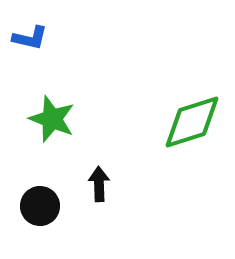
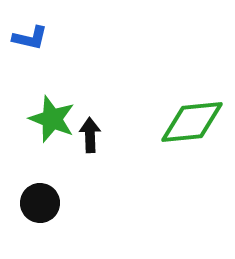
green diamond: rotated 12 degrees clockwise
black arrow: moved 9 px left, 49 px up
black circle: moved 3 px up
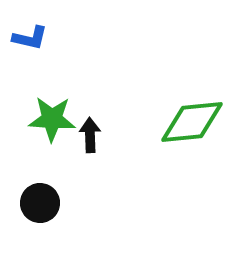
green star: rotated 18 degrees counterclockwise
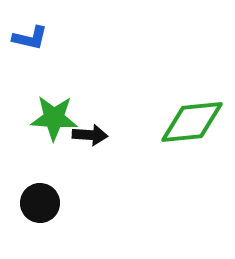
green star: moved 2 px right, 1 px up
black arrow: rotated 96 degrees clockwise
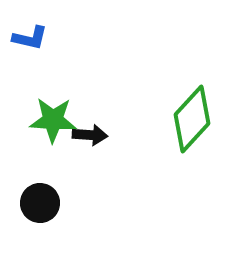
green star: moved 1 px left, 2 px down
green diamond: moved 3 px up; rotated 42 degrees counterclockwise
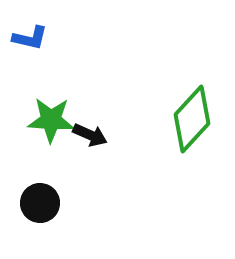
green star: moved 2 px left
black arrow: rotated 20 degrees clockwise
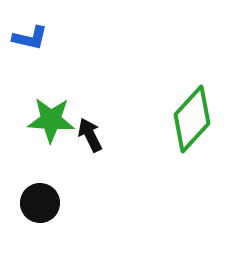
black arrow: rotated 140 degrees counterclockwise
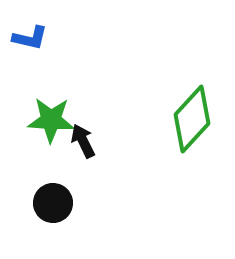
black arrow: moved 7 px left, 6 px down
black circle: moved 13 px right
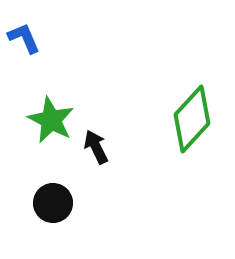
blue L-shape: moved 6 px left; rotated 126 degrees counterclockwise
green star: rotated 24 degrees clockwise
black arrow: moved 13 px right, 6 px down
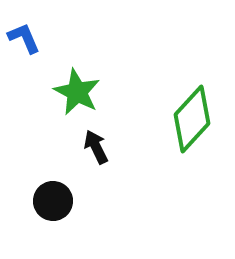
green star: moved 26 px right, 28 px up
black circle: moved 2 px up
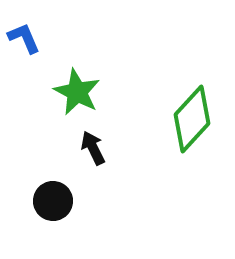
black arrow: moved 3 px left, 1 px down
